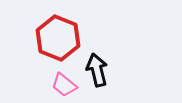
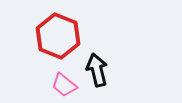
red hexagon: moved 2 px up
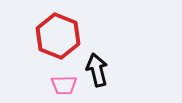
pink trapezoid: rotated 40 degrees counterclockwise
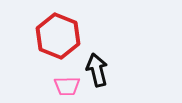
pink trapezoid: moved 3 px right, 1 px down
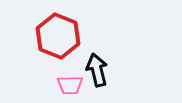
pink trapezoid: moved 3 px right, 1 px up
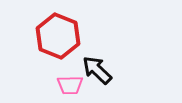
black arrow: rotated 32 degrees counterclockwise
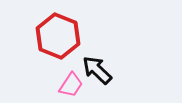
pink trapezoid: moved 1 px right; rotated 56 degrees counterclockwise
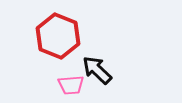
pink trapezoid: rotated 52 degrees clockwise
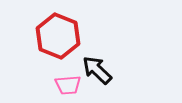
pink trapezoid: moved 3 px left
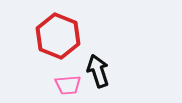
black arrow: moved 1 px right, 1 px down; rotated 28 degrees clockwise
